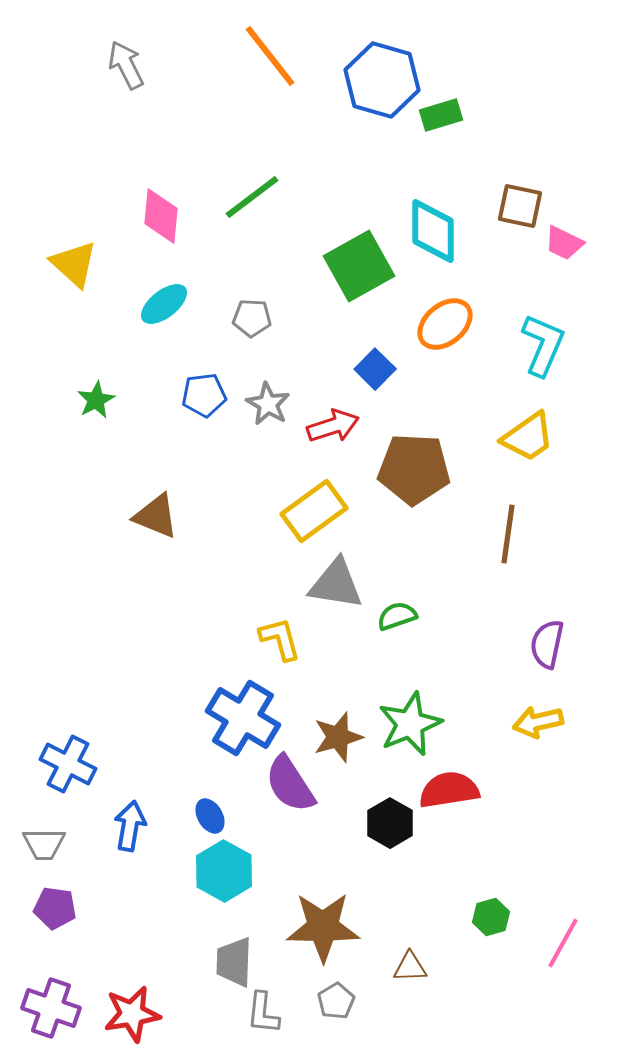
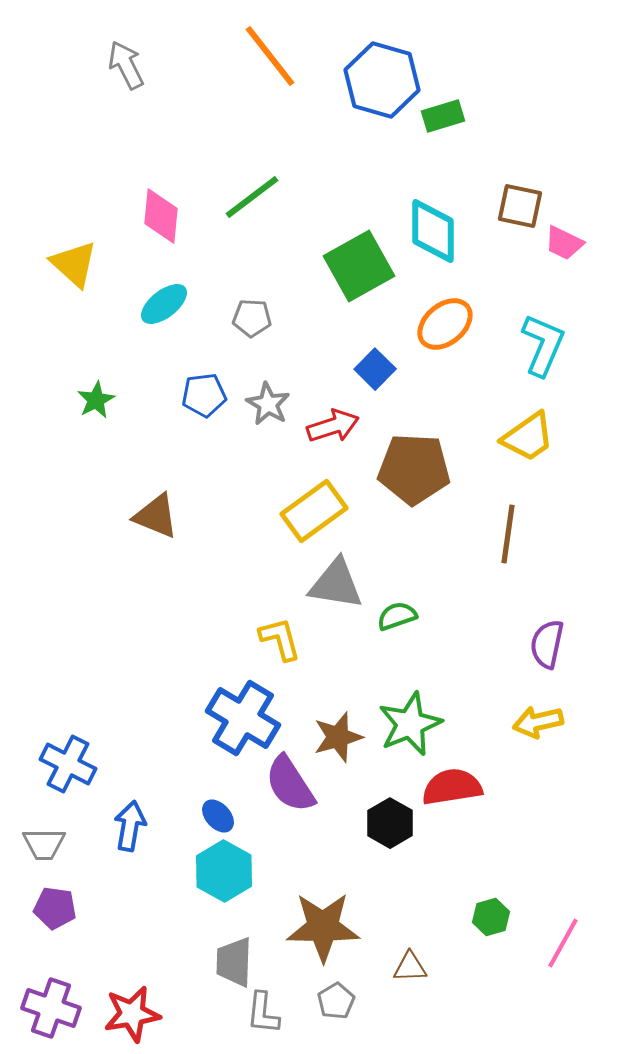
green rectangle at (441, 115): moved 2 px right, 1 px down
red semicircle at (449, 790): moved 3 px right, 3 px up
blue ellipse at (210, 816): moved 8 px right; rotated 12 degrees counterclockwise
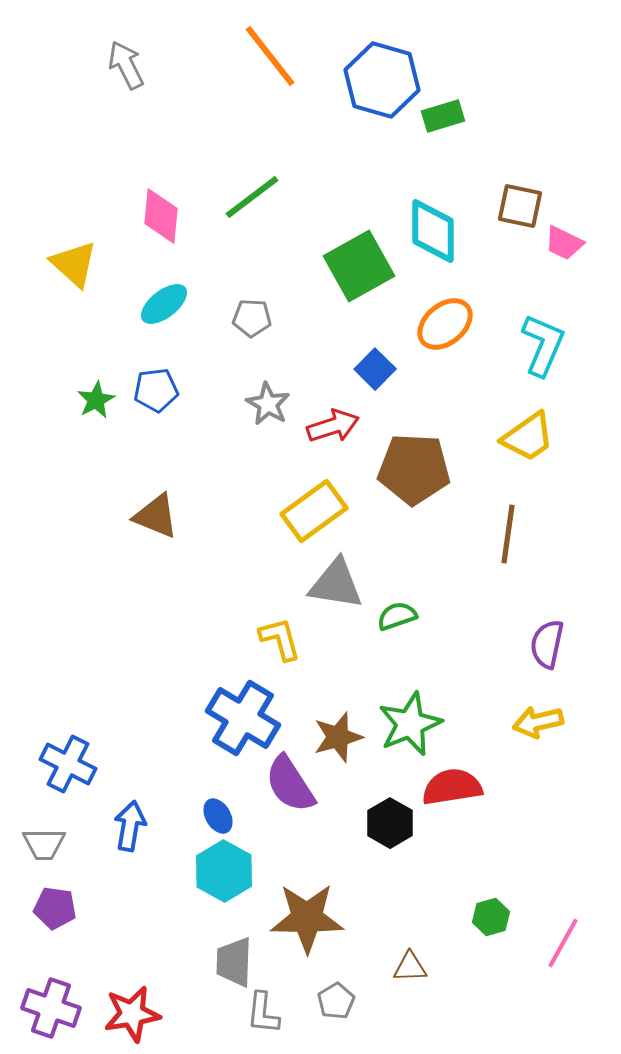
blue pentagon at (204, 395): moved 48 px left, 5 px up
blue ellipse at (218, 816): rotated 12 degrees clockwise
brown star at (323, 927): moved 16 px left, 9 px up
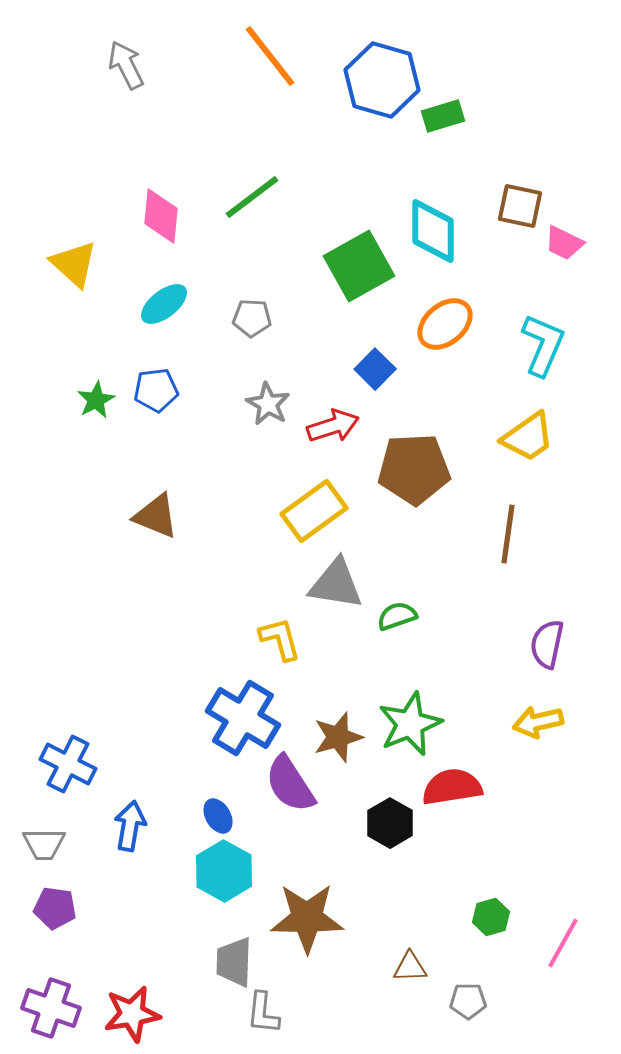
brown pentagon at (414, 469): rotated 6 degrees counterclockwise
gray pentagon at (336, 1001): moved 132 px right; rotated 30 degrees clockwise
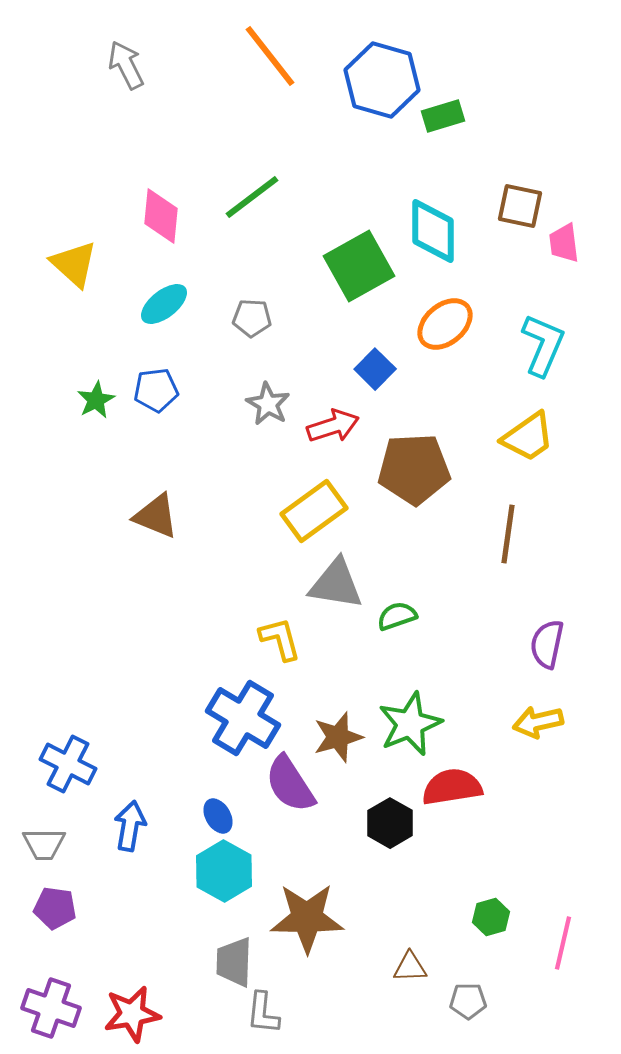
pink trapezoid at (564, 243): rotated 57 degrees clockwise
pink line at (563, 943): rotated 16 degrees counterclockwise
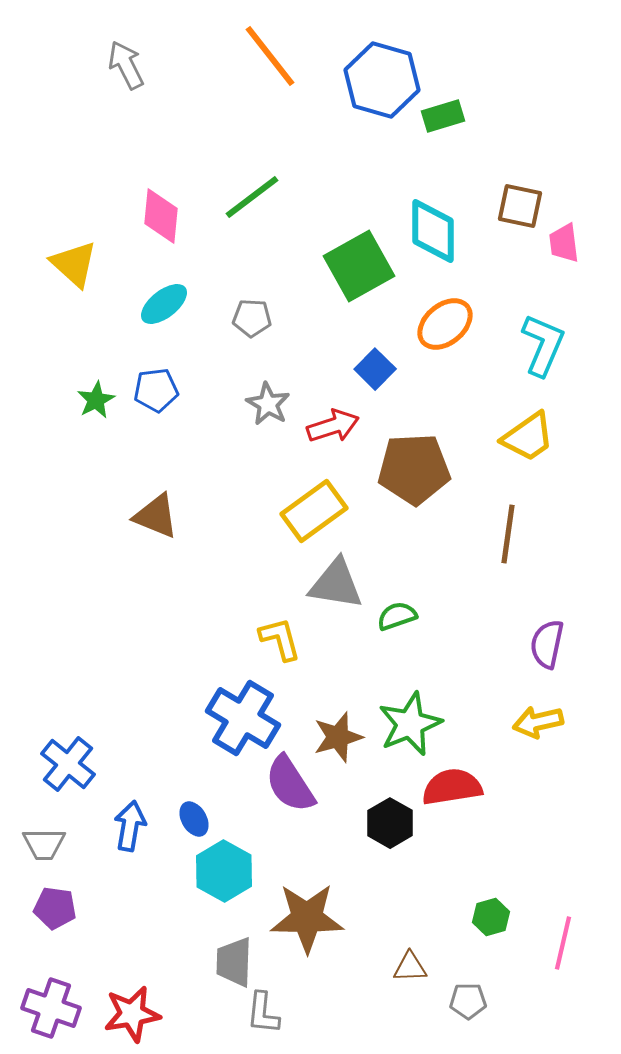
blue cross at (68, 764): rotated 12 degrees clockwise
blue ellipse at (218, 816): moved 24 px left, 3 px down
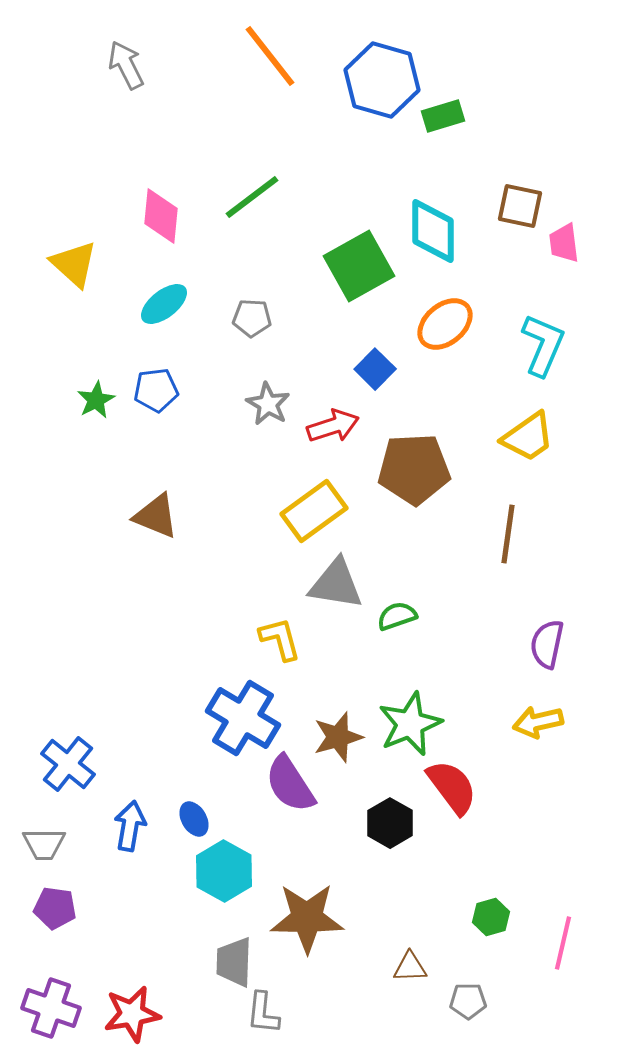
red semicircle at (452, 787): rotated 62 degrees clockwise
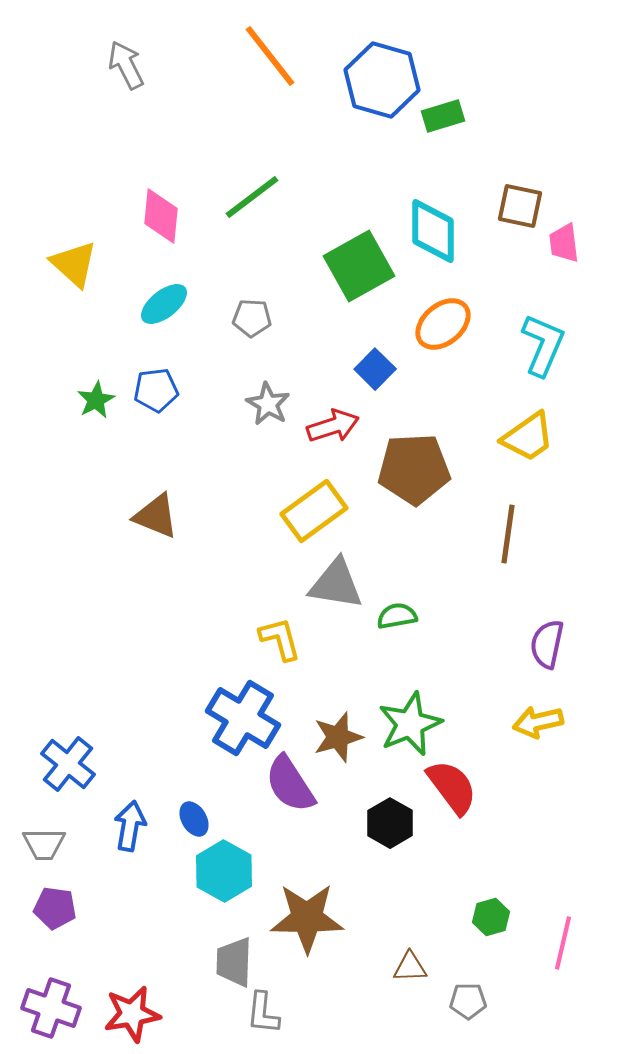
orange ellipse at (445, 324): moved 2 px left
green semicircle at (397, 616): rotated 9 degrees clockwise
